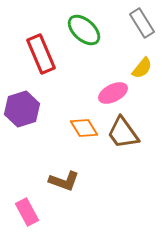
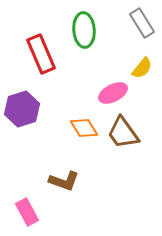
green ellipse: rotated 44 degrees clockwise
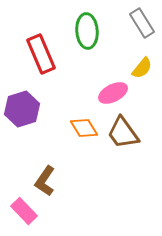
green ellipse: moved 3 px right, 1 px down
brown L-shape: moved 19 px left; rotated 104 degrees clockwise
pink rectangle: moved 3 px left, 1 px up; rotated 16 degrees counterclockwise
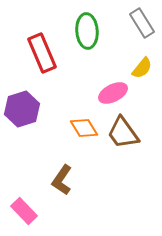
red rectangle: moved 1 px right, 1 px up
brown L-shape: moved 17 px right, 1 px up
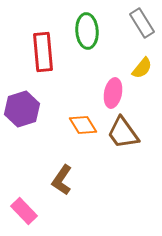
red rectangle: moved 1 px right, 1 px up; rotated 18 degrees clockwise
pink ellipse: rotated 52 degrees counterclockwise
orange diamond: moved 1 px left, 3 px up
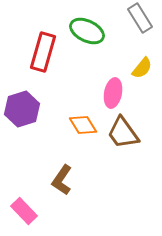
gray rectangle: moved 2 px left, 5 px up
green ellipse: rotated 60 degrees counterclockwise
red rectangle: rotated 21 degrees clockwise
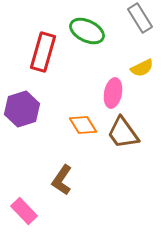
yellow semicircle: rotated 25 degrees clockwise
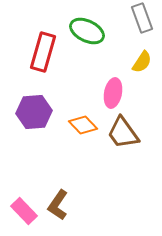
gray rectangle: moved 2 px right; rotated 12 degrees clockwise
yellow semicircle: moved 6 px up; rotated 30 degrees counterclockwise
purple hexagon: moved 12 px right, 3 px down; rotated 12 degrees clockwise
orange diamond: rotated 12 degrees counterclockwise
brown L-shape: moved 4 px left, 25 px down
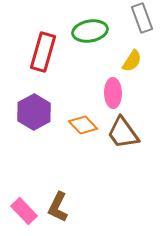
green ellipse: moved 3 px right; rotated 36 degrees counterclockwise
yellow semicircle: moved 10 px left, 1 px up
pink ellipse: rotated 12 degrees counterclockwise
purple hexagon: rotated 24 degrees counterclockwise
brown L-shape: moved 2 px down; rotated 8 degrees counterclockwise
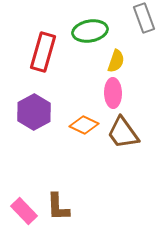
gray rectangle: moved 2 px right
yellow semicircle: moved 16 px left; rotated 15 degrees counterclockwise
orange diamond: moved 1 px right; rotated 20 degrees counterclockwise
brown L-shape: rotated 28 degrees counterclockwise
